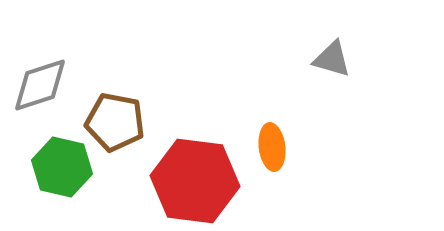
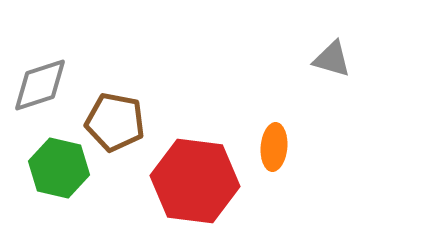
orange ellipse: moved 2 px right; rotated 12 degrees clockwise
green hexagon: moved 3 px left, 1 px down
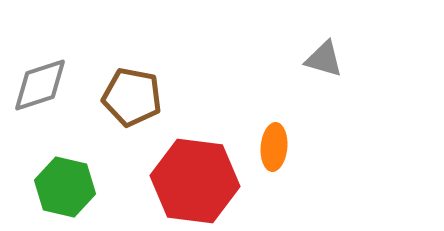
gray triangle: moved 8 px left
brown pentagon: moved 17 px right, 25 px up
green hexagon: moved 6 px right, 19 px down
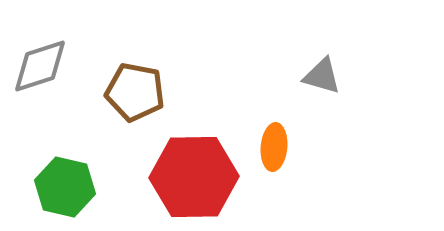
gray triangle: moved 2 px left, 17 px down
gray diamond: moved 19 px up
brown pentagon: moved 3 px right, 5 px up
red hexagon: moved 1 px left, 4 px up; rotated 8 degrees counterclockwise
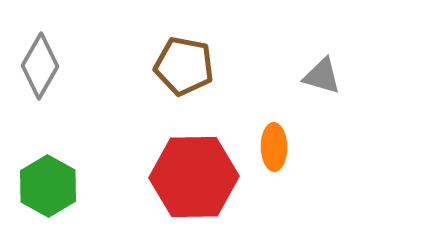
gray diamond: rotated 42 degrees counterclockwise
brown pentagon: moved 49 px right, 26 px up
orange ellipse: rotated 6 degrees counterclockwise
green hexagon: moved 17 px left, 1 px up; rotated 16 degrees clockwise
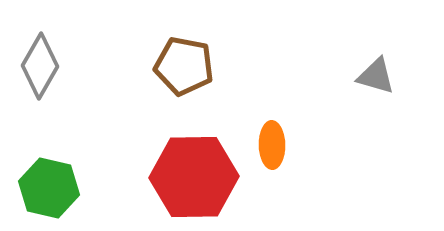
gray triangle: moved 54 px right
orange ellipse: moved 2 px left, 2 px up
green hexagon: moved 1 px right, 2 px down; rotated 16 degrees counterclockwise
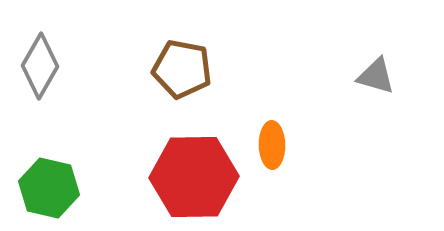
brown pentagon: moved 2 px left, 3 px down
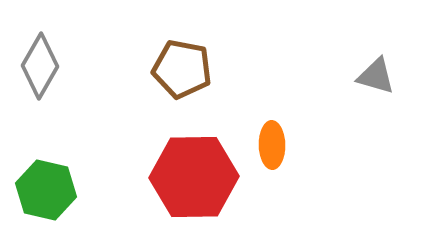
green hexagon: moved 3 px left, 2 px down
